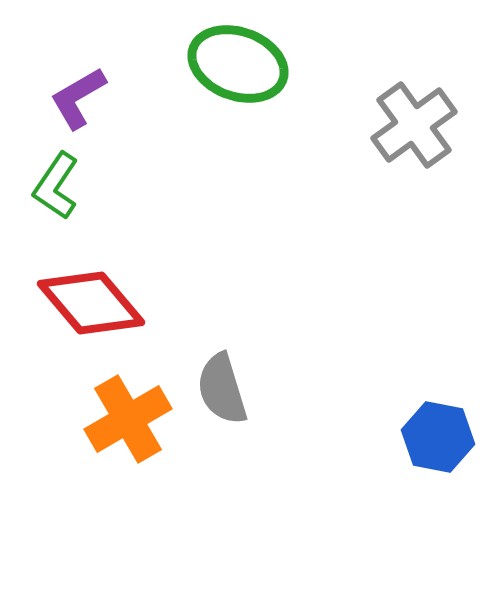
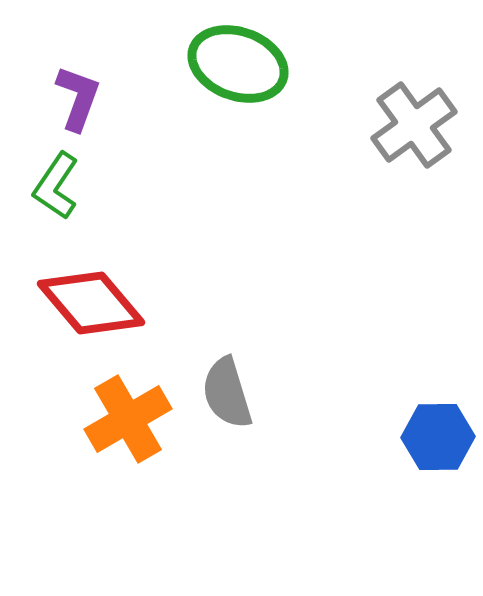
purple L-shape: rotated 140 degrees clockwise
gray semicircle: moved 5 px right, 4 px down
blue hexagon: rotated 12 degrees counterclockwise
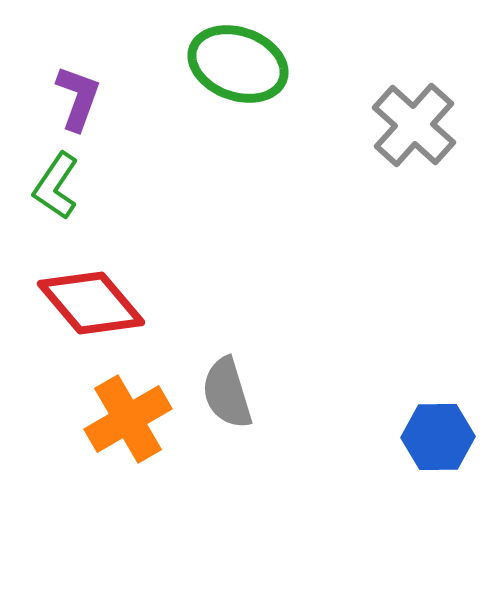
gray cross: rotated 12 degrees counterclockwise
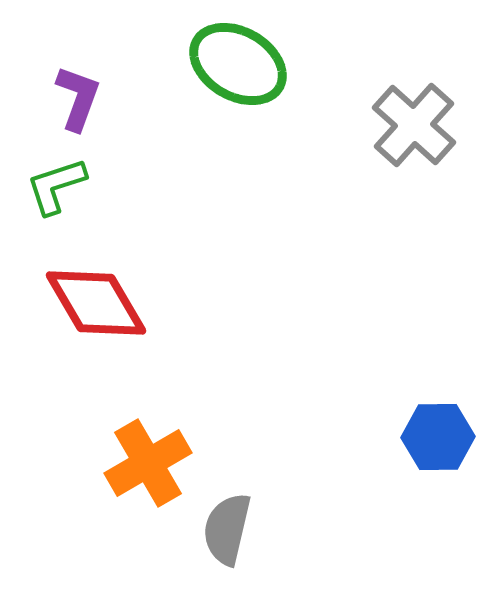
green ellipse: rotated 10 degrees clockwise
green L-shape: rotated 38 degrees clockwise
red diamond: moved 5 px right; rotated 10 degrees clockwise
gray semicircle: moved 136 px down; rotated 30 degrees clockwise
orange cross: moved 20 px right, 44 px down
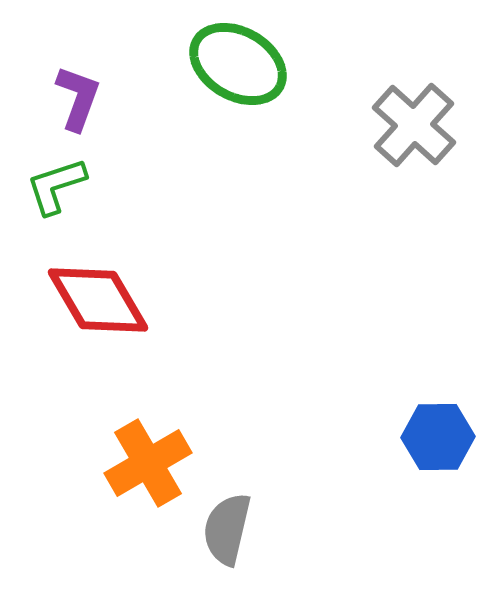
red diamond: moved 2 px right, 3 px up
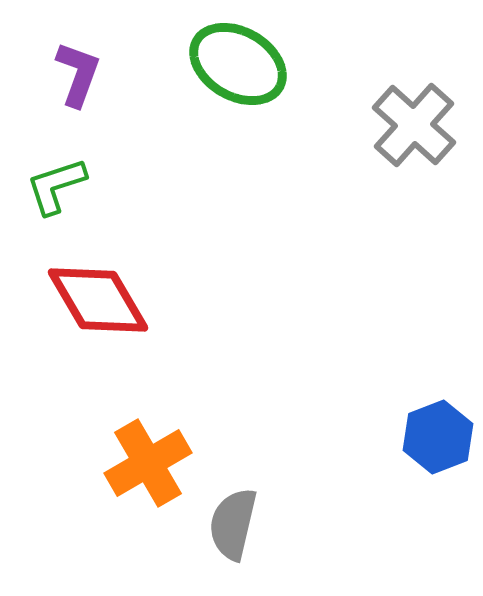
purple L-shape: moved 24 px up
blue hexagon: rotated 20 degrees counterclockwise
gray semicircle: moved 6 px right, 5 px up
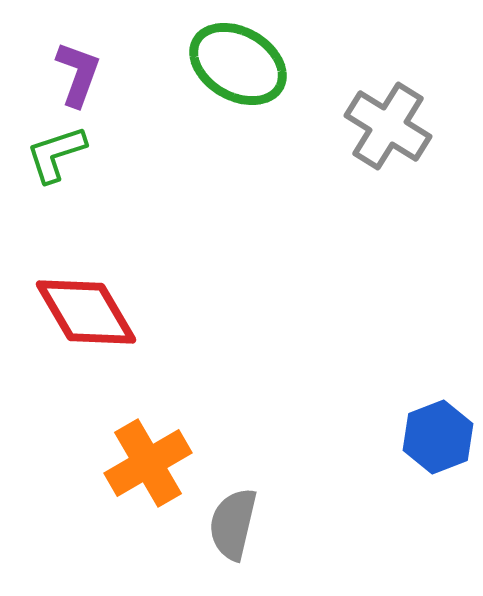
gray cross: moved 26 px left, 1 px down; rotated 10 degrees counterclockwise
green L-shape: moved 32 px up
red diamond: moved 12 px left, 12 px down
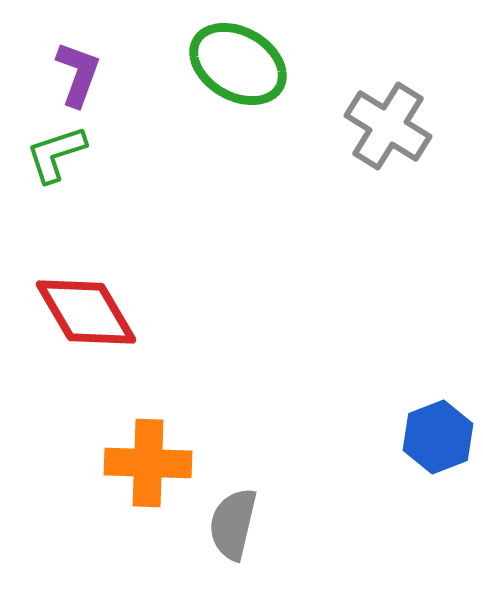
orange cross: rotated 32 degrees clockwise
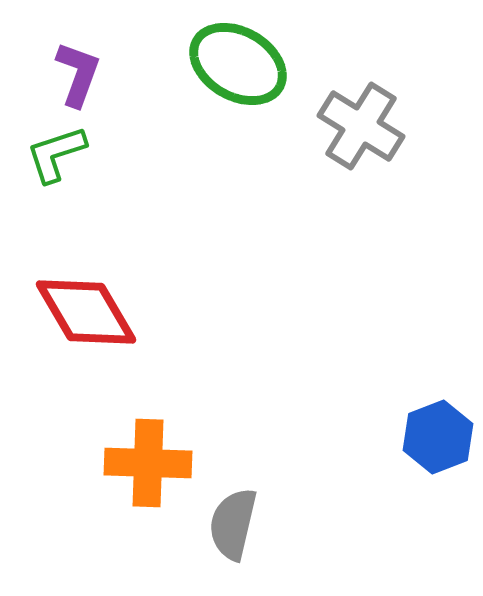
gray cross: moved 27 px left
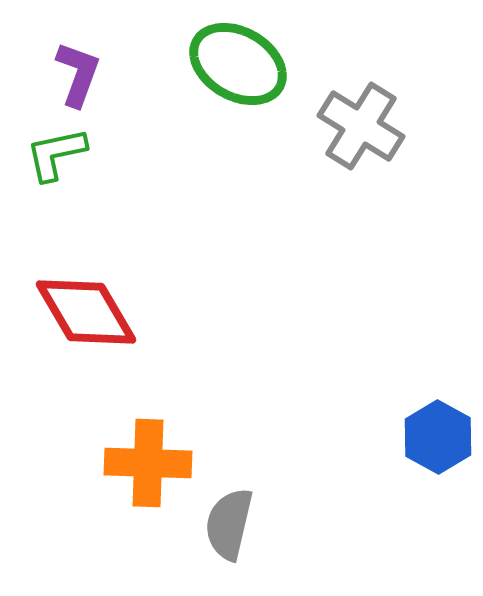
green L-shape: rotated 6 degrees clockwise
blue hexagon: rotated 10 degrees counterclockwise
gray semicircle: moved 4 px left
